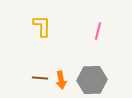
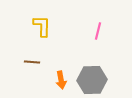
brown line: moved 8 px left, 16 px up
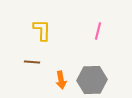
yellow L-shape: moved 4 px down
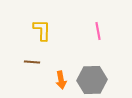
pink line: rotated 24 degrees counterclockwise
